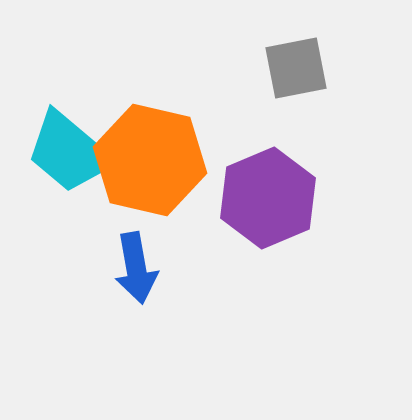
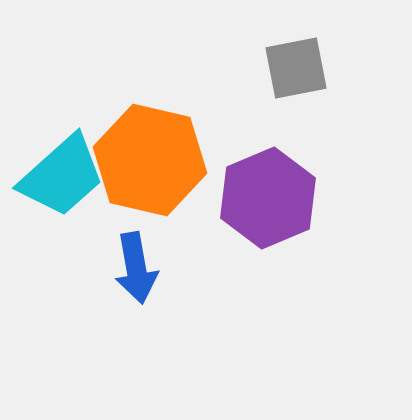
cyan trapezoid: moved 7 px left, 24 px down; rotated 82 degrees counterclockwise
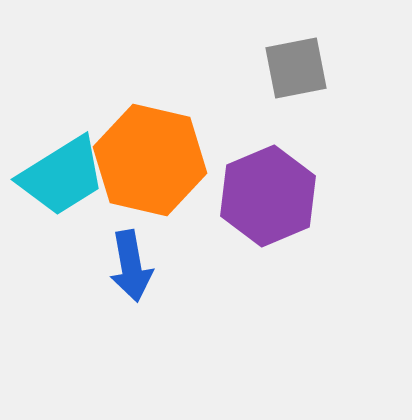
cyan trapezoid: rotated 10 degrees clockwise
purple hexagon: moved 2 px up
blue arrow: moved 5 px left, 2 px up
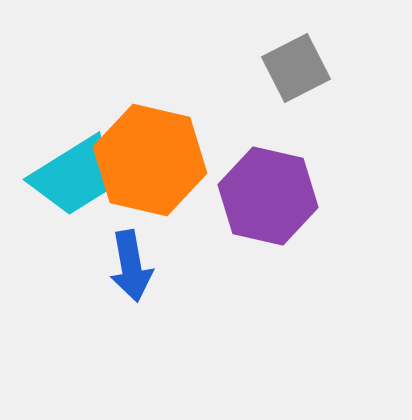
gray square: rotated 16 degrees counterclockwise
cyan trapezoid: moved 12 px right
purple hexagon: rotated 24 degrees counterclockwise
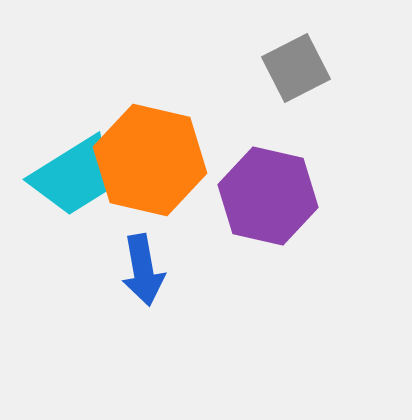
blue arrow: moved 12 px right, 4 px down
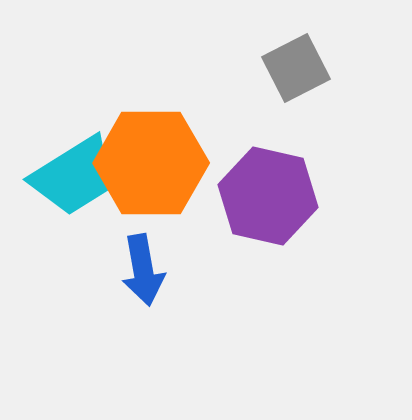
orange hexagon: moved 1 px right, 3 px down; rotated 13 degrees counterclockwise
